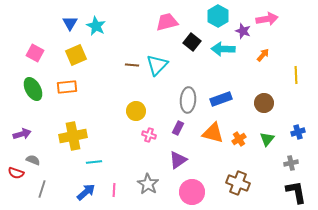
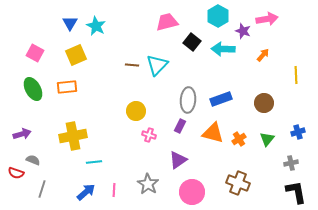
purple rectangle: moved 2 px right, 2 px up
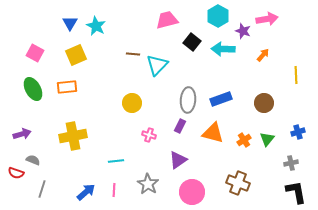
pink trapezoid: moved 2 px up
brown line: moved 1 px right, 11 px up
yellow circle: moved 4 px left, 8 px up
orange cross: moved 5 px right, 1 px down
cyan line: moved 22 px right, 1 px up
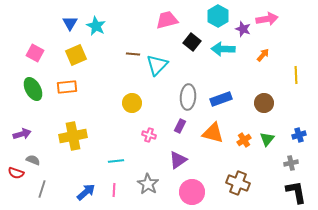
purple star: moved 2 px up
gray ellipse: moved 3 px up
blue cross: moved 1 px right, 3 px down
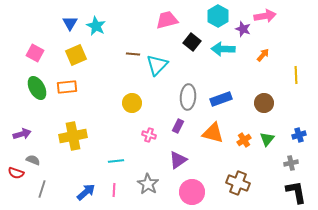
pink arrow: moved 2 px left, 3 px up
green ellipse: moved 4 px right, 1 px up
purple rectangle: moved 2 px left
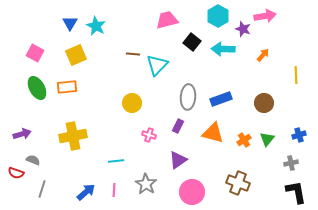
gray star: moved 2 px left
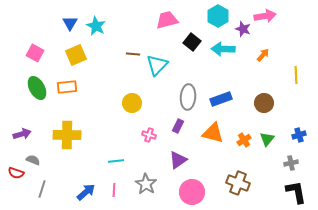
yellow cross: moved 6 px left, 1 px up; rotated 12 degrees clockwise
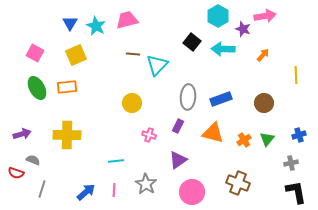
pink trapezoid: moved 40 px left
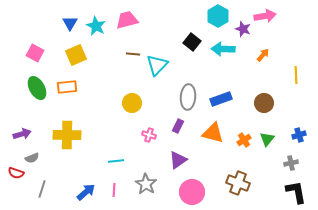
gray semicircle: moved 1 px left, 2 px up; rotated 136 degrees clockwise
